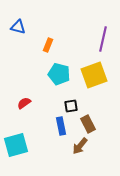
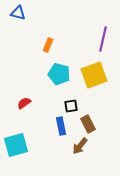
blue triangle: moved 14 px up
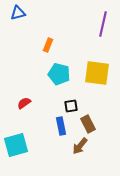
blue triangle: rotated 28 degrees counterclockwise
purple line: moved 15 px up
yellow square: moved 3 px right, 2 px up; rotated 28 degrees clockwise
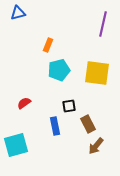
cyan pentagon: moved 4 px up; rotated 30 degrees counterclockwise
black square: moved 2 px left
blue rectangle: moved 6 px left
brown arrow: moved 16 px right
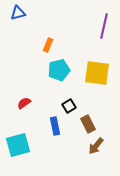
purple line: moved 1 px right, 2 px down
black square: rotated 24 degrees counterclockwise
cyan square: moved 2 px right
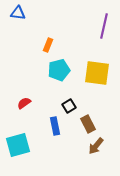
blue triangle: rotated 21 degrees clockwise
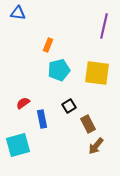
red semicircle: moved 1 px left
blue rectangle: moved 13 px left, 7 px up
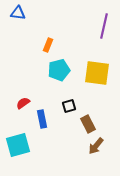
black square: rotated 16 degrees clockwise
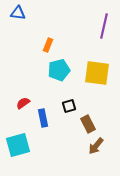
blue rectangle: moved 1 px right, 1 px up
